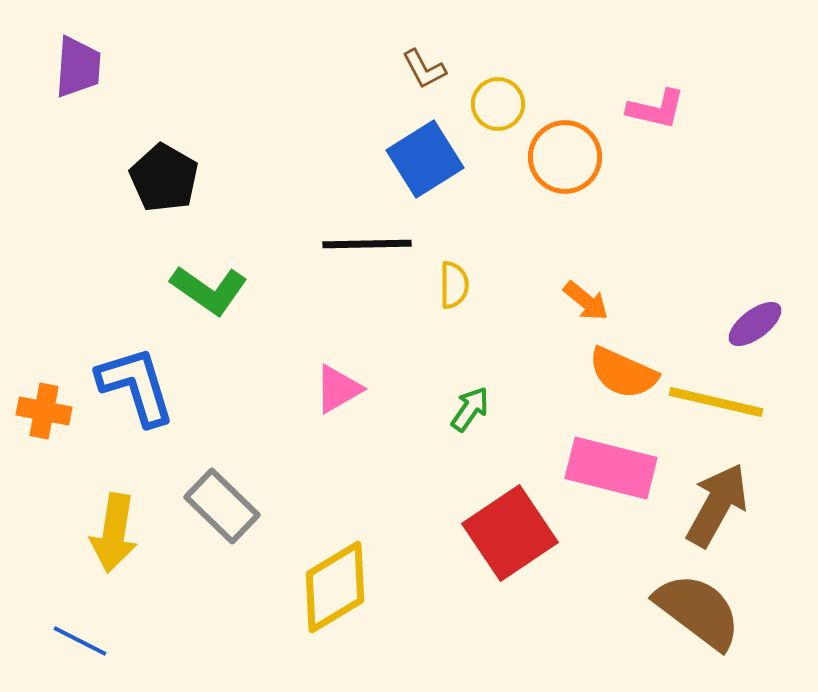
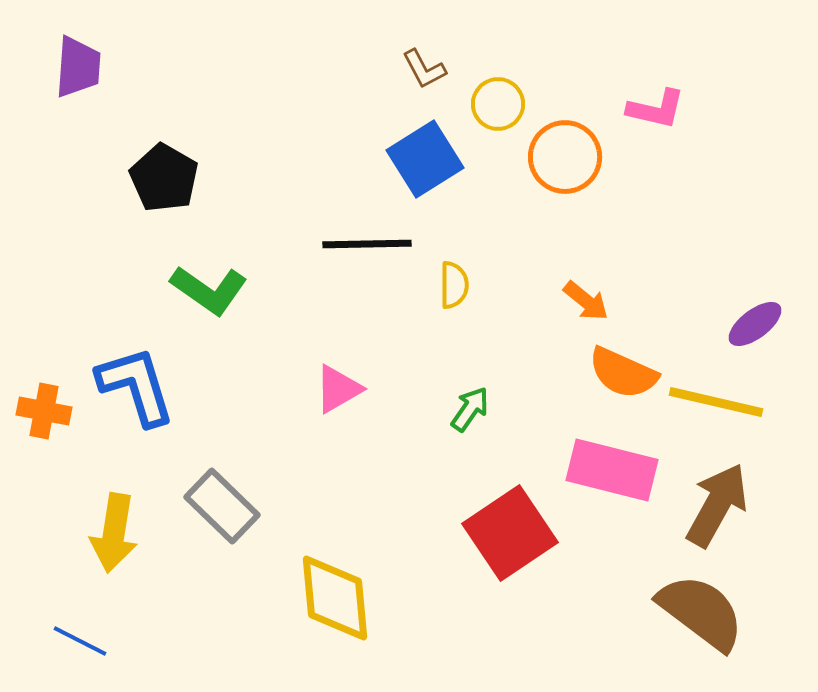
pink rectangle: moved 1 px right, 2 px down
yellow diamond: moved 11 px down; rotated 64 degrees counterclockwise
brown semicircle: moved 3 px right, 1 px down
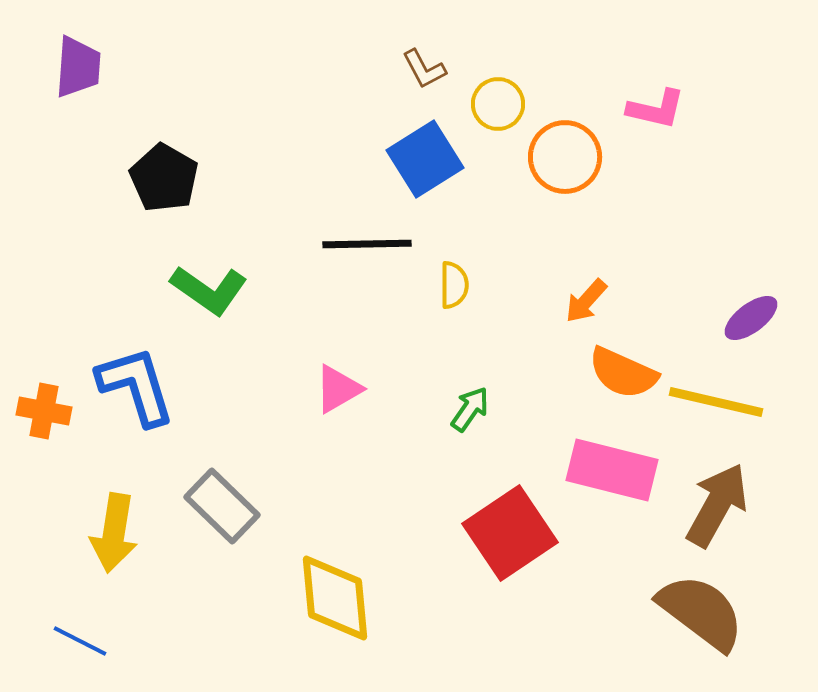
orange arrow: rotated 93 degrees clockwise
purple ellipse: moved 4 px left, 6 px up
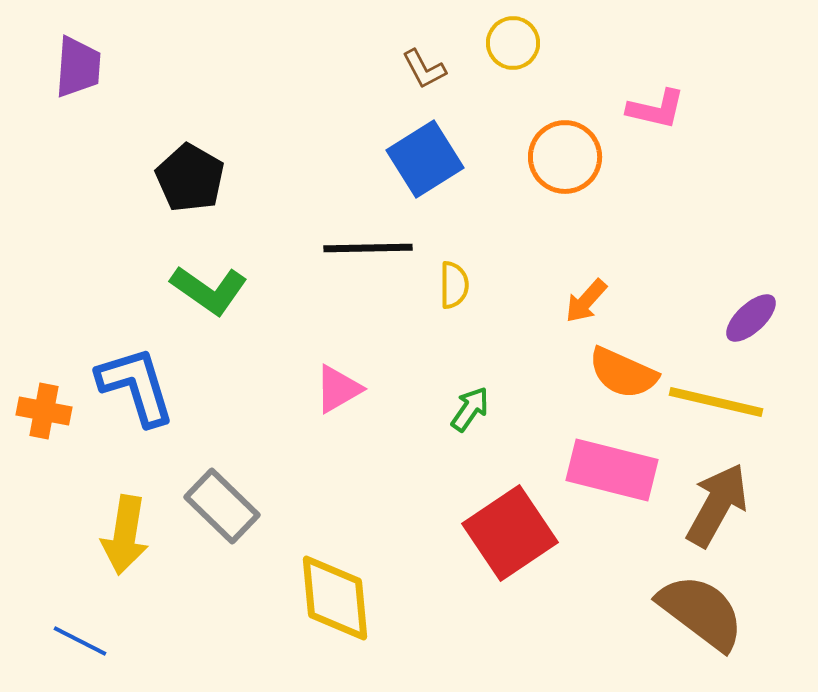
yellow circle: moved 15 px right, 61 px up
black pentagon: moved 26 px right
black line: moved 1 px right, 4 px down
purple ellipse: rotated 6 degrees counterclockwise
yellow arrow: moved 11 px right, 2 px down
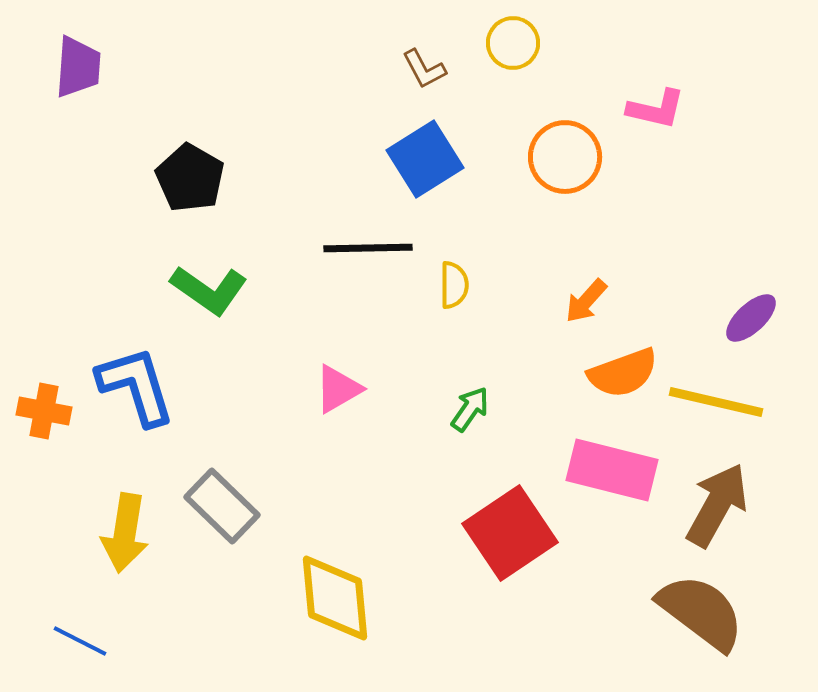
orange semicircle: rotated 44 degrees counterclockwise
yellow arrow: moved 2 px up
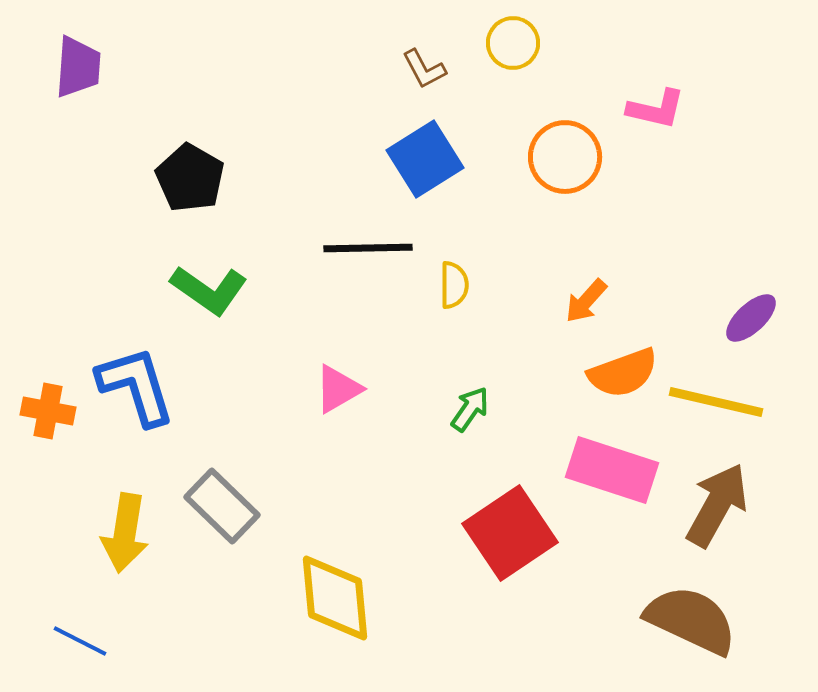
orange cross: moved 4 px right
pink rectangle: rotated 4 degrees clockwise
brown semicircle: moved 10 px left, 8 px down; rotated 12 degrees counterclockwise
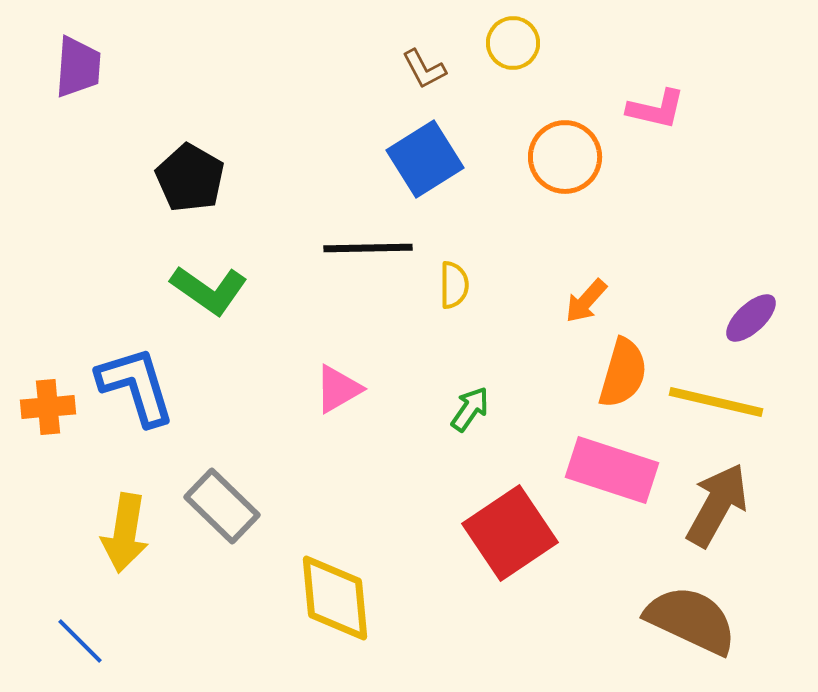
orange semicircle: rotated 54 degrees counterclockwise
orange cross: moved 4 px up; rotated 16 degrees counterclockwise
blue line: rotated 18 degrees clockwise
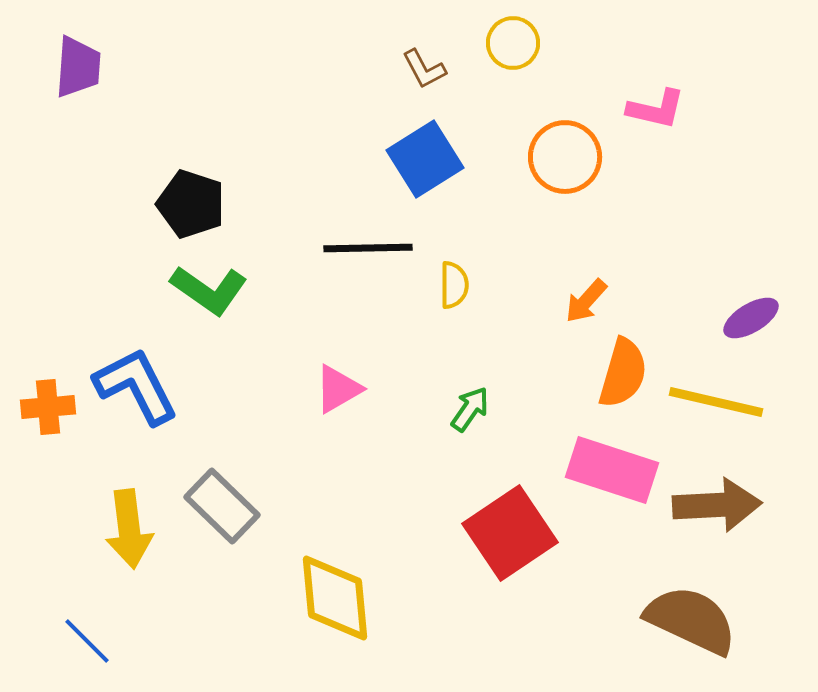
black pentagon: moved 1 px right, 26 px down; rotated 12 degrees counterclockwise
purple ellipse: rotated 12 degrees clockwise
blue L-shape: rotated 10 degrees counterclockwise
brown arrow: rotated 58 degrees clockwise
yellow arrow: moved 4 px right, 4 px up; rotated 16 degrees counterclockwise
blue line: moved 7 px right
